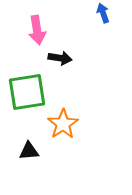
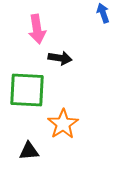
pink arrow: moved 1 px up
green square: moved 2 px up; rotated 12 degrees clockwise
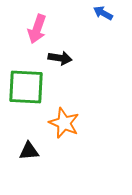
blue arrow: rotated 42 degrees counterclockwise
pink arrow: rotated 28 degrees clockwise
green square: moved 1 px left, 3 px up
orange star: moved 1 px right, 1 px up; rotated 16 degrees counterclockwise
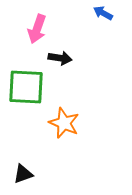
black triangle: moved 6 px left, 23 px down; rotated 15 degrees counterclockwise
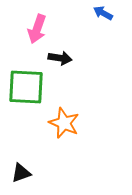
black triangle: moved 2 px left, 1 px up
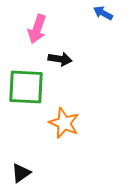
black arrow: moved 1 px down
black triangle: rotated 15 degrees counterclockwise
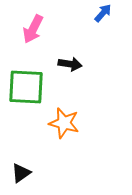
blue arrow: rotated 102 degrees clockwise
pink arrow: moved 4 px left; rotated 8 degrees clockwise
black arrow: moved 10 px right, 5 px down
orange star: rotated 8 degrees counterclockwise
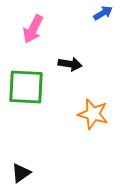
blue arrow: rotated 18 degrees clockwise
orange star: moved 29 px right, 9 px up
